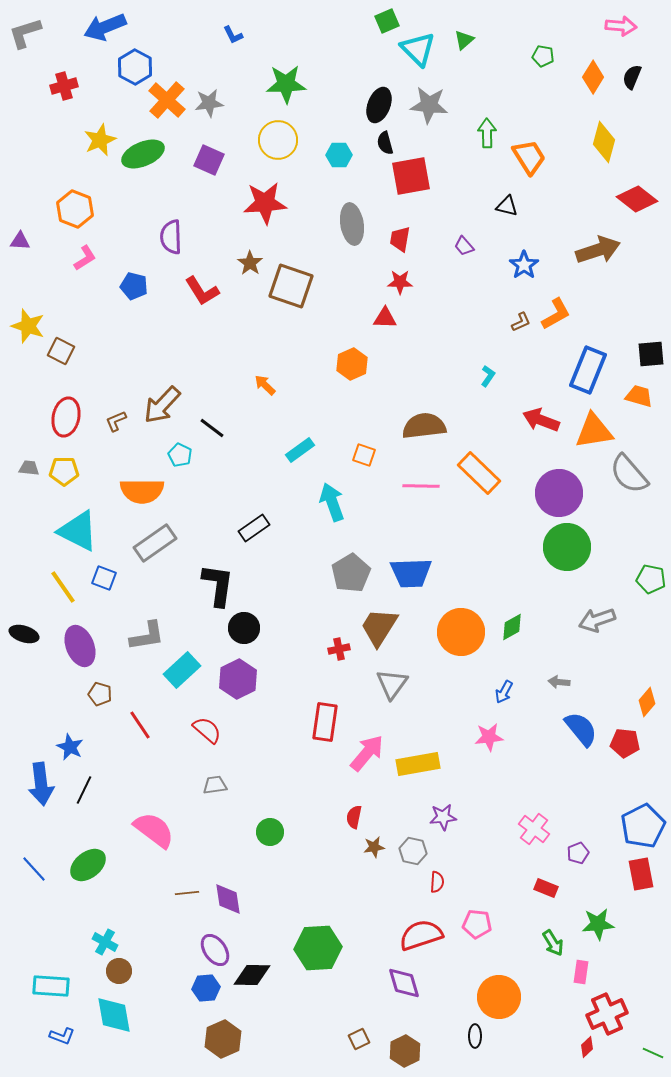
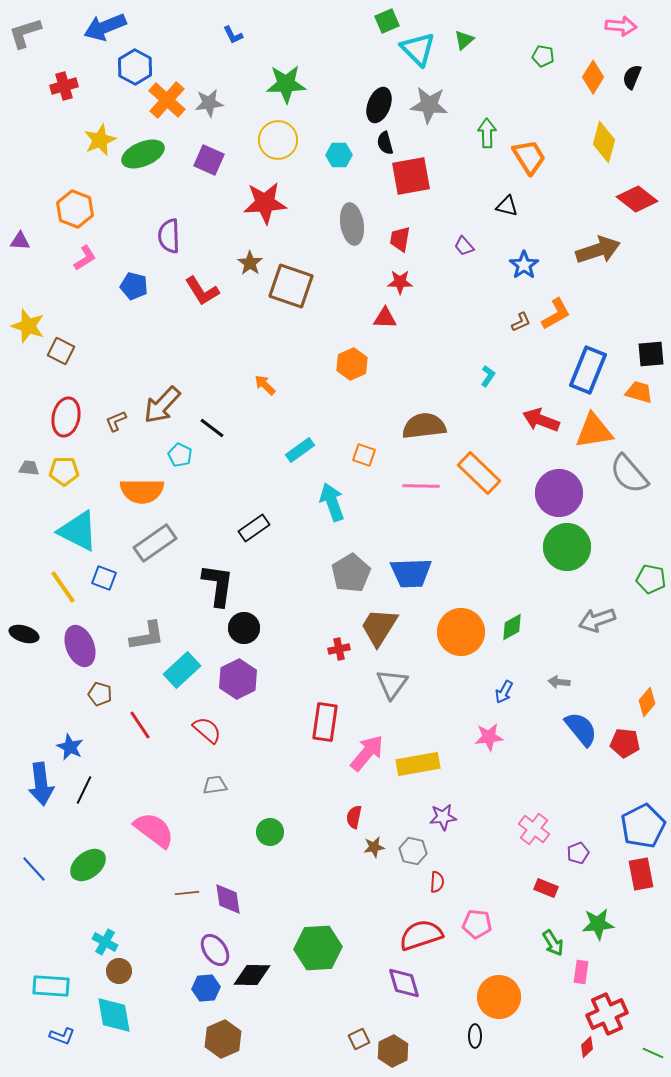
purple semicircle at (171, 237): moved 2 px left, 1 px up
orange trapezoid at (639, 396): moved 4 px up
brown hexagon at (405, 1051): moved 12 px left
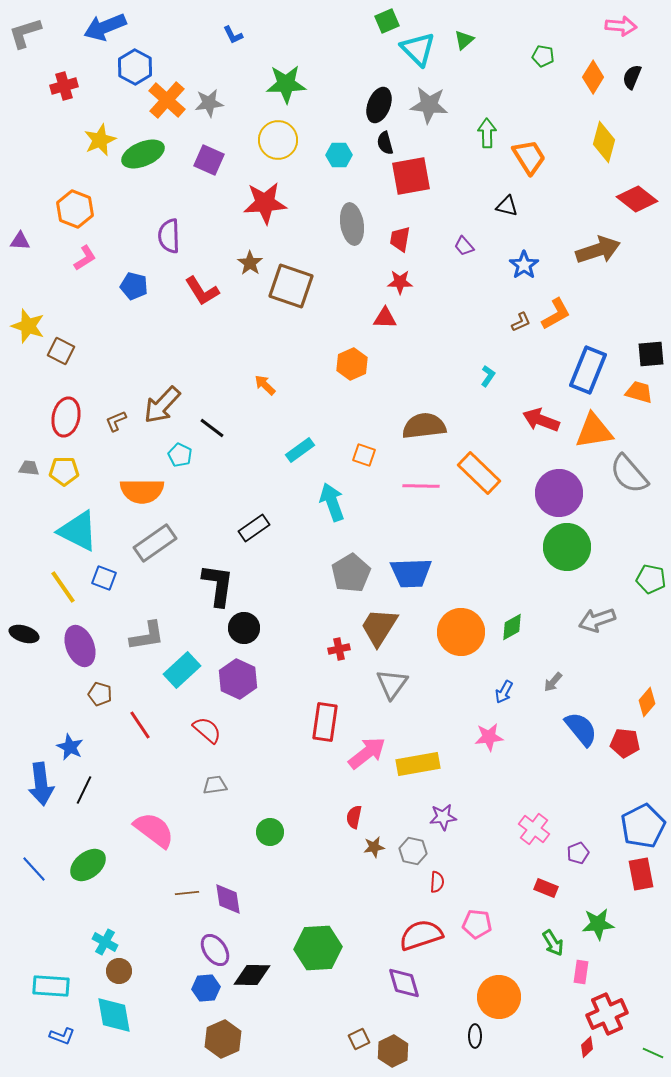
purple hexagon at (238, 679): rotated 9 degrees counterclockwise
gray arrow at (559, 682): moved 6 px left; rotated 55 degrees counterclockwise
pink arrow at (367, 753): rotated 12 degrees clockwise
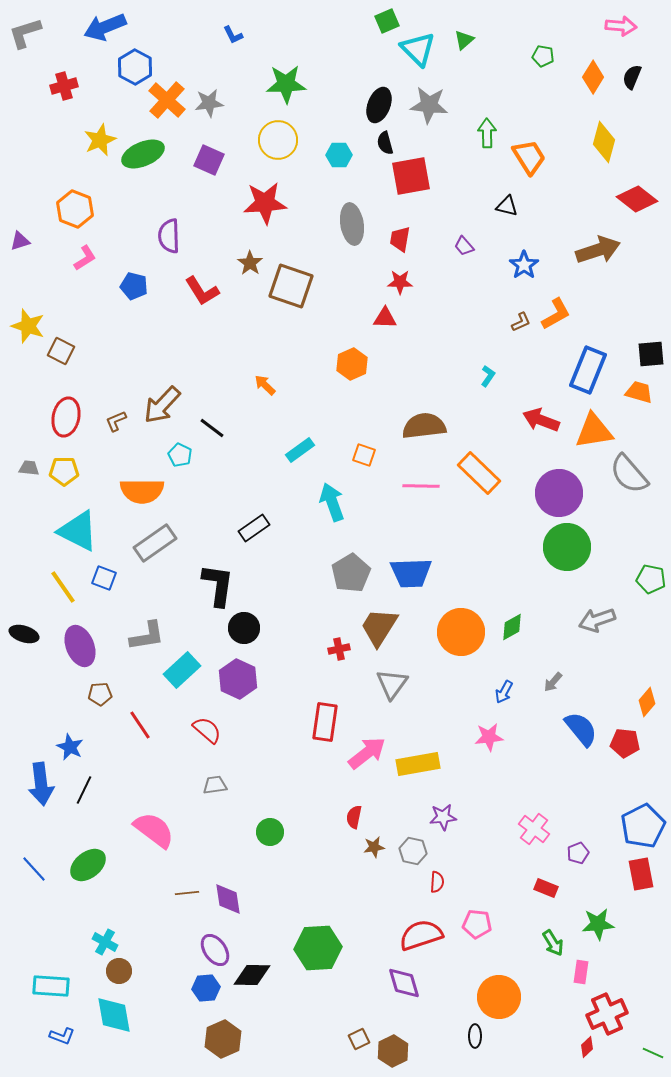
purple triangle at (20, 241): rotated 20 degrees counterclockwise
brown pentagon at (100, 694): rotated 20 degrees counterclockwise
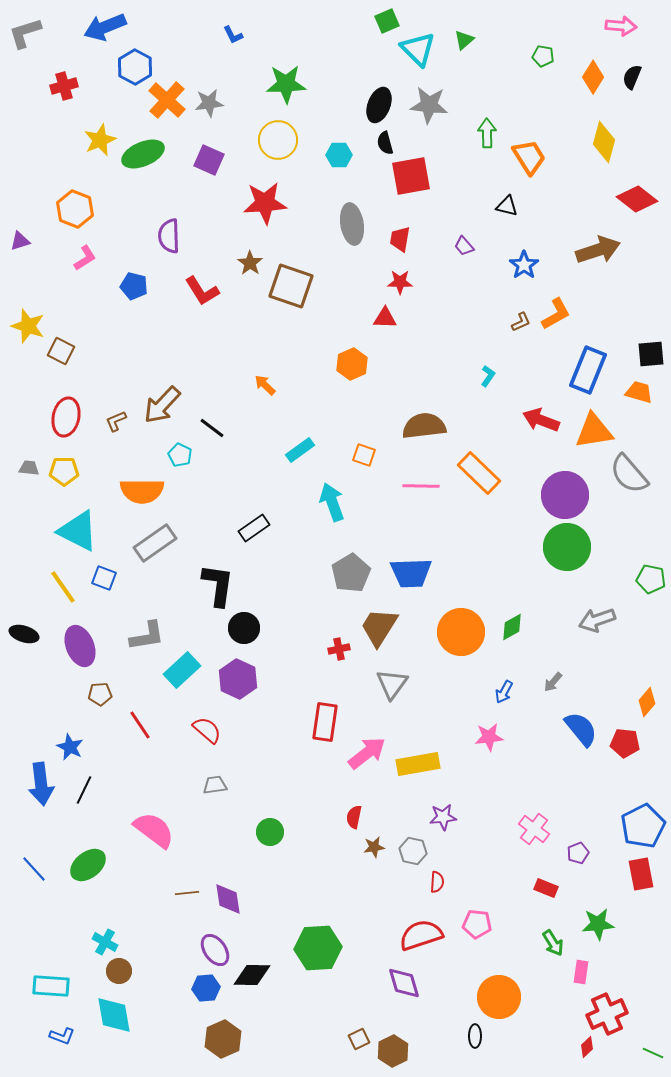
purple circle at (559, 493): moved 6 px right, 2 px down
